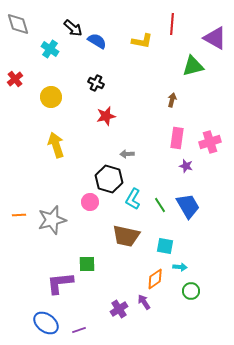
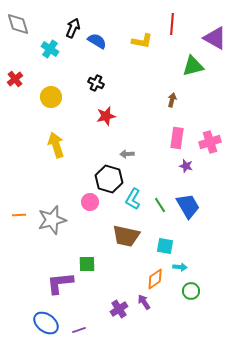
black arrow: rotated 108 degrees counterclockwise
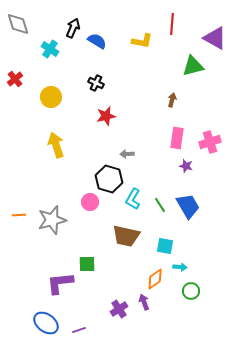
purple arrow: rotated 14 degrees clockwise
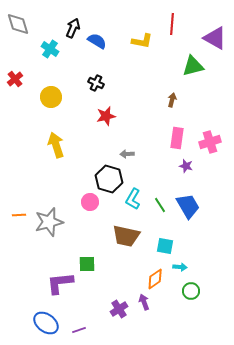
gray star: moved 3 px left, 2 px down
